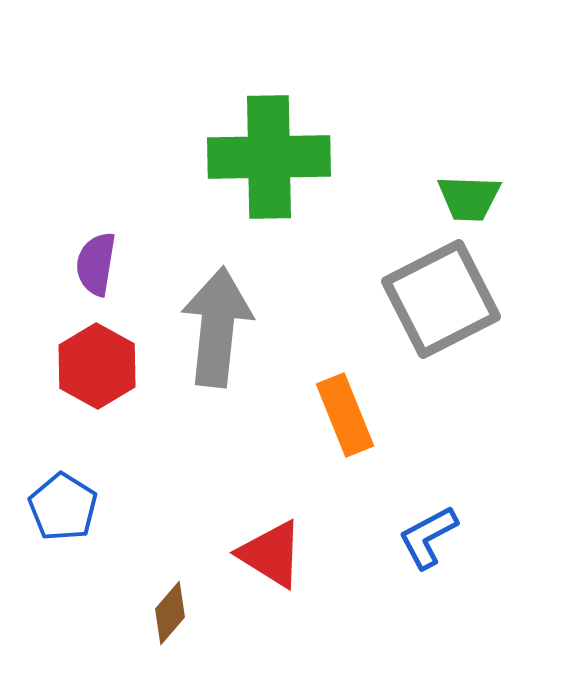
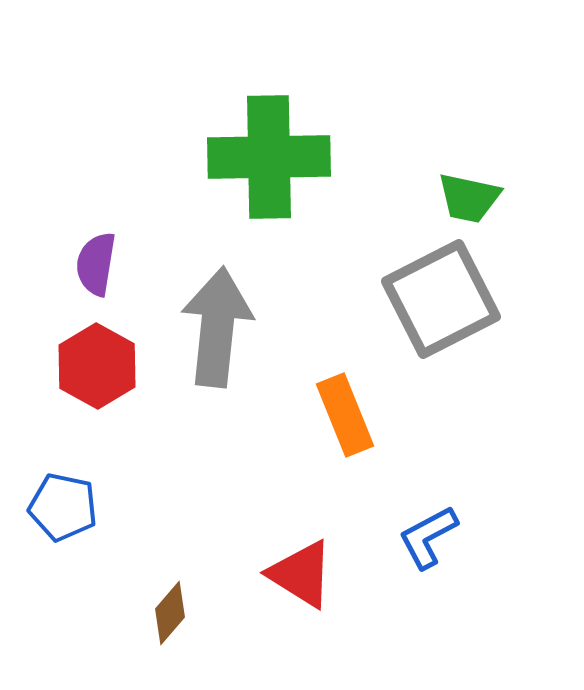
green trapezoid: rotated 10 degrees clockwise
blue pentagon: rotated 20 degrees counterclockwise
red triangle: moved 30 px right, 20 px down
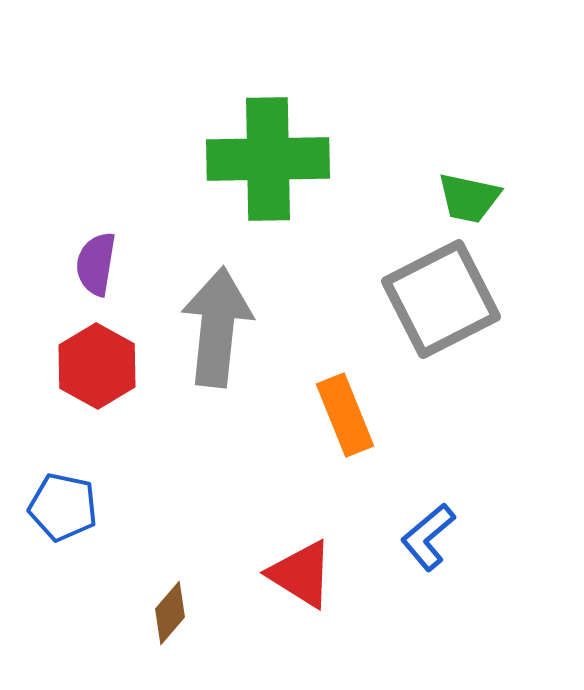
green cross: moved 1 px left, 2 px down
blue L-shape: rotated 12 degrees counterclockwise
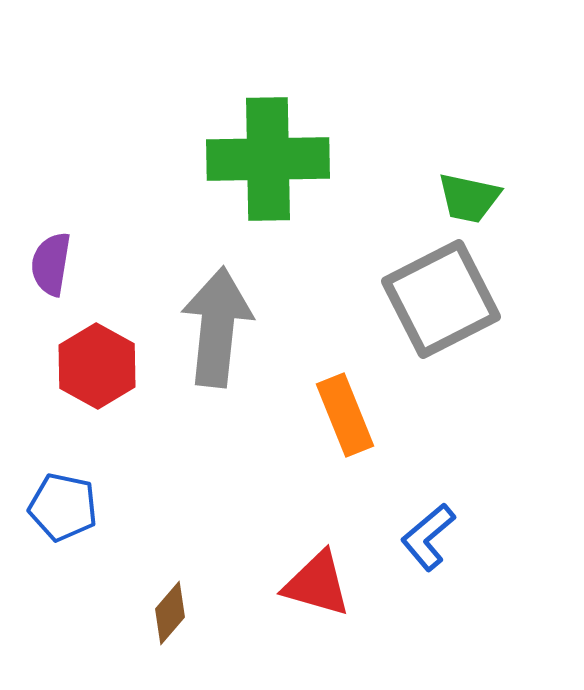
purple semicircle: moved 45 px left
red triangle: moved 16 px right, 10 px down; rotated 16 degrees counterclockwise
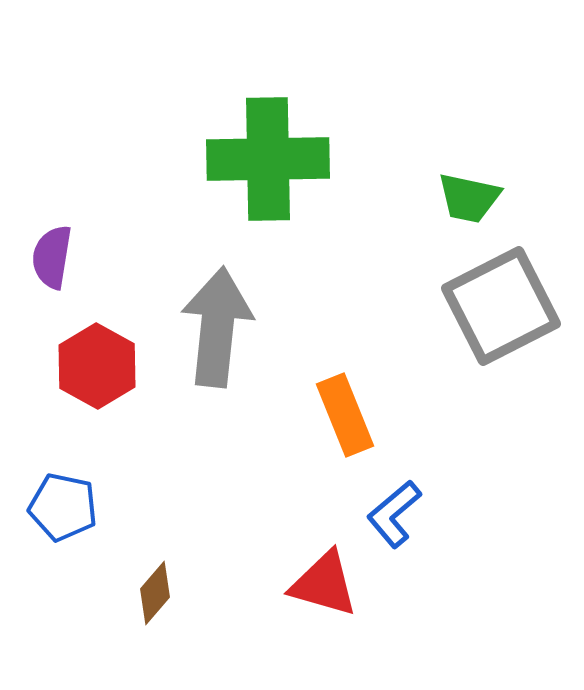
purple semicircle: moved 1 px right, 7 px up
gray square: moved 60 px right, 7 px down
blue L-shape: moved 34 px left, 23 px up
red triangle: moved 7 px right
brown diamond: moved 15 px left, 20 px up
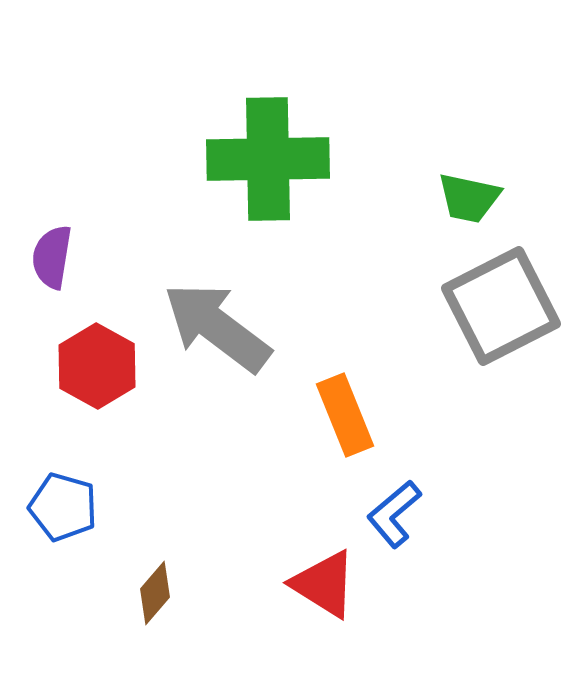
gray arrow: rotated 59 degrees counterclockwise
blue pentagon: rotated 4 degrees clockwise
red triangle: rotated 16 degrees clockwise
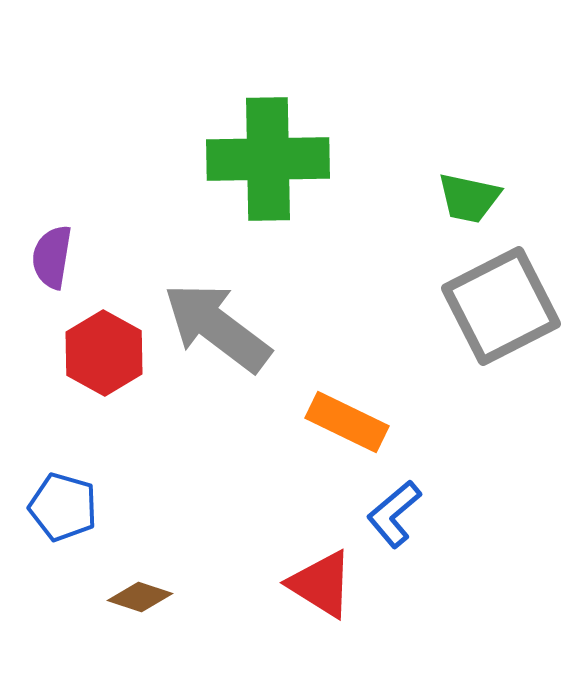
red hexagon: moved 7 px right, 13 px up
orange rectangle: moved 2 px right, 7 px down; rotated 42 degrees counterclockwise
red triangle: moved 3 px left
brown diamond: moved 15 px left, 4 px down; rotated 68 degrees clockwise
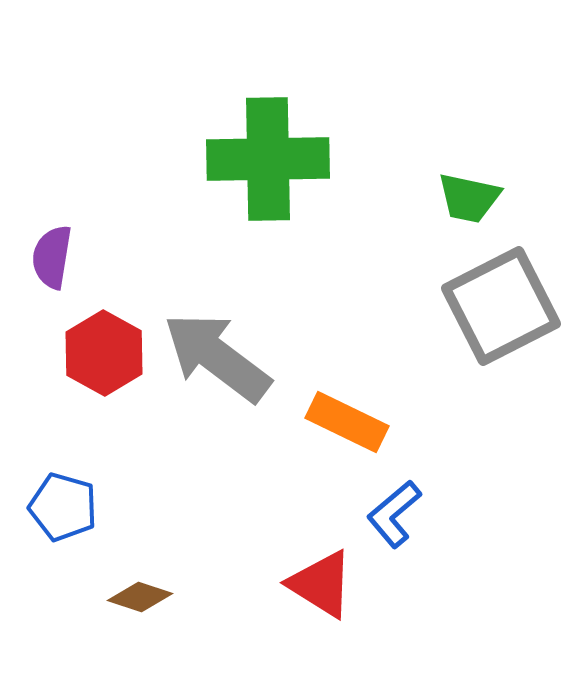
gray arrow: moved 30 px down
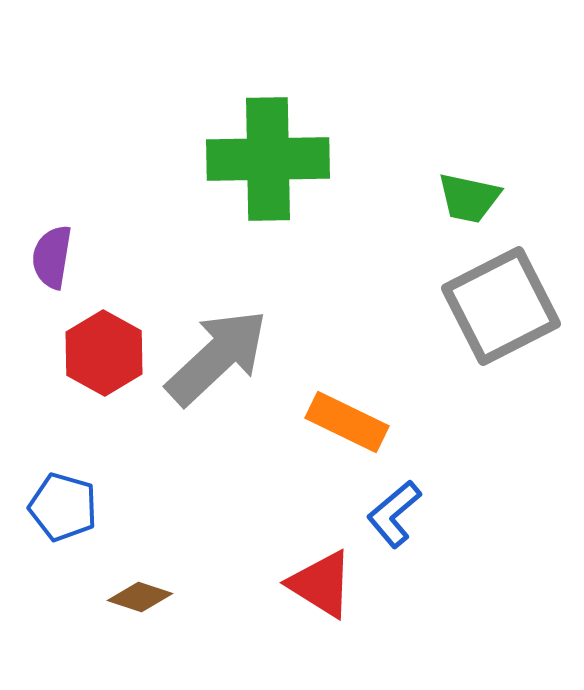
gray arrow: rotated 100 degrees clockwise
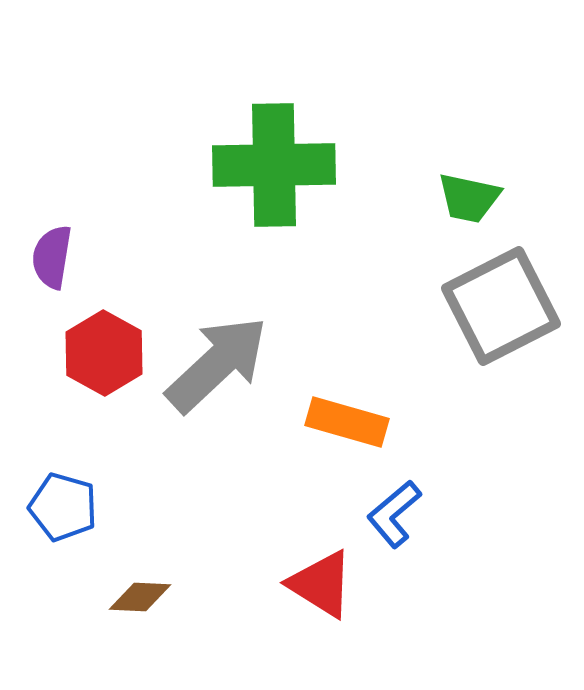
green cross: moved 6 px right, 6 px down
gray arrow: moved 7 px down
orange rectangle: rotated 10 degrees counterclockwise
brown diamond: rotated 16 degrees counterclockwise
